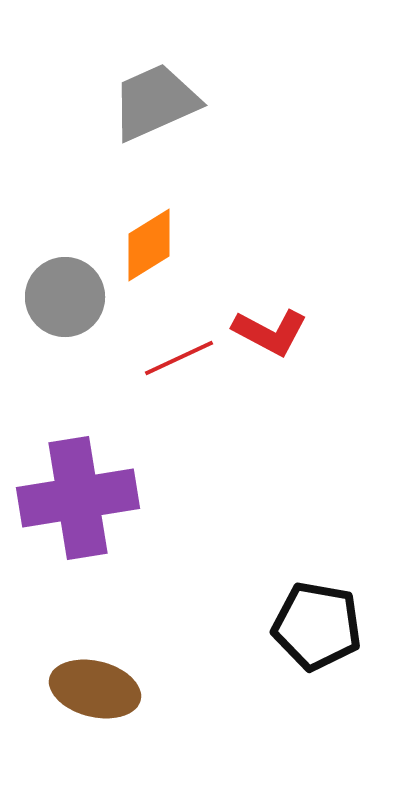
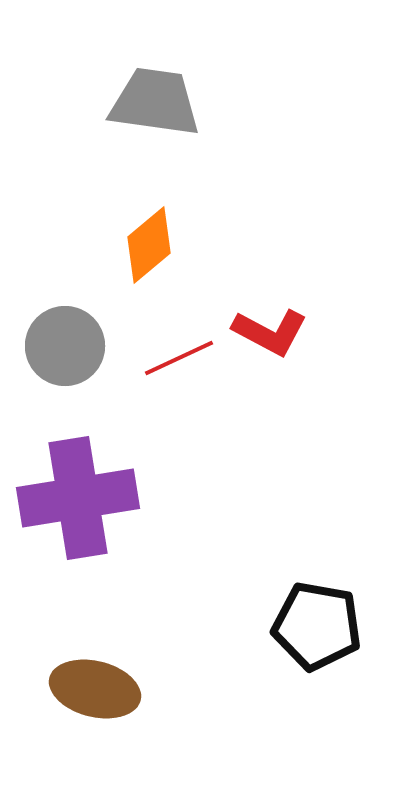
gray trapezoid: rotated 32 degrees clockwise
orange diamond: rotated 8 degrees counterclockwise
gray circle: moved 49 px down
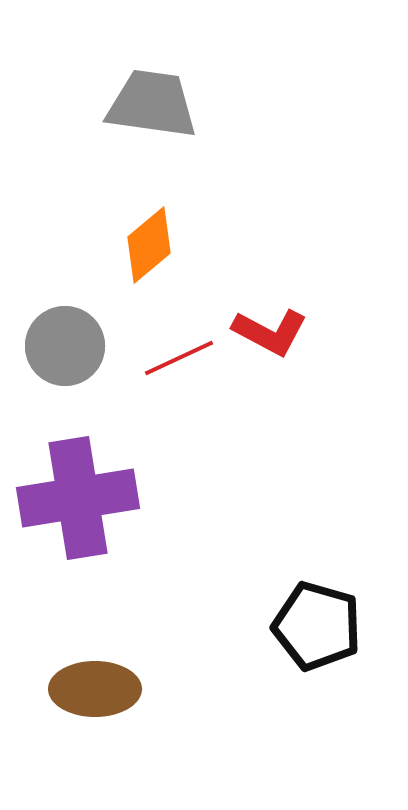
gray trapezoid: moved 3 px left, 2 px down
black pentagon: rotated 6 degrees clockwise
brown ellipse: rotated 14 degrees counterclockwise
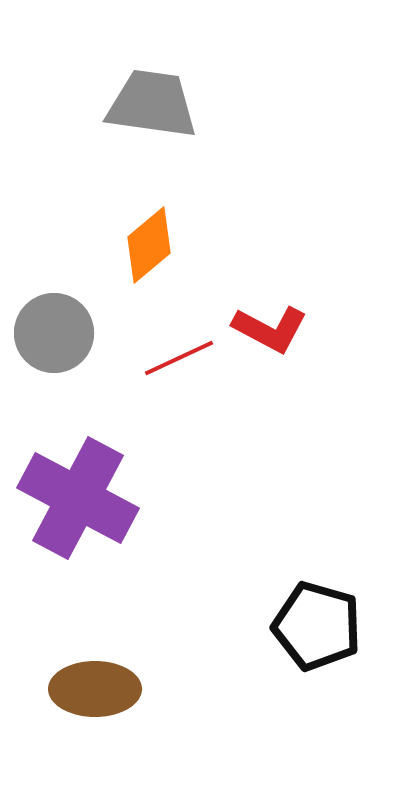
red L-shape: moved 3 px up
gray circle: moved 11 px left, 13 px up
purple cross: rotated 37 degrees clockwise
